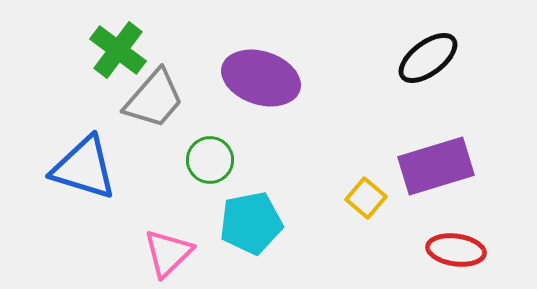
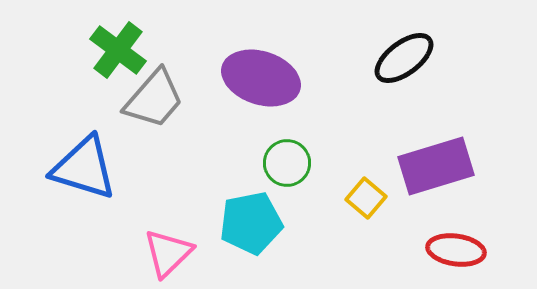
black ellipse: moved 24 px left
green circle: moved 77 px right, 3 px down
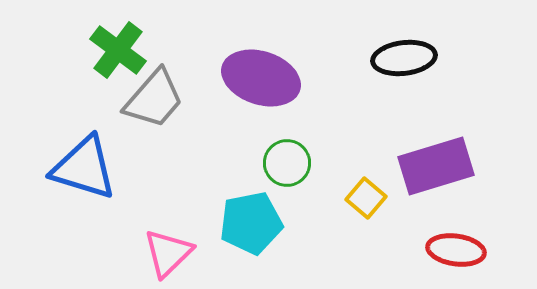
black ellipse: rotated 30 degrees clockwise
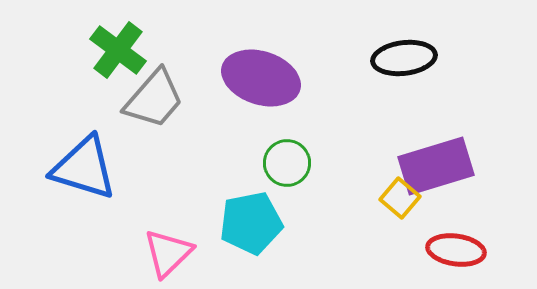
yellow square: moved 34 px right
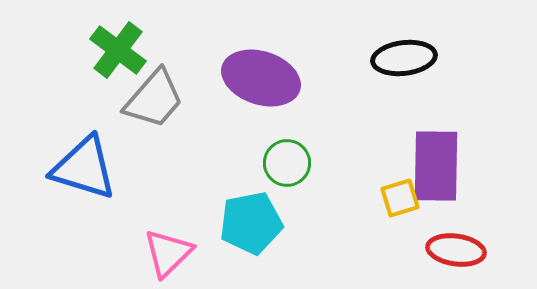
purple rectangle: rotated 72 degrees counterclockwise
yellow square: rotated 33 degrees clockwise
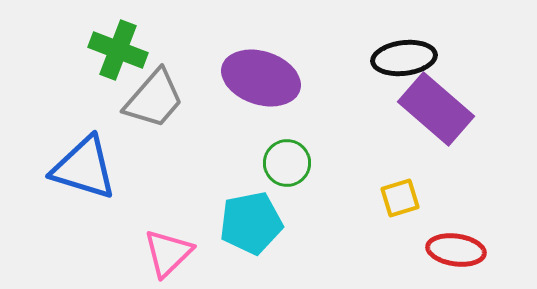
green cross: rotated 16 degrees counterclockwise
purple rectangle: moved 57 px up; rotated 50 degrees counterclockwise
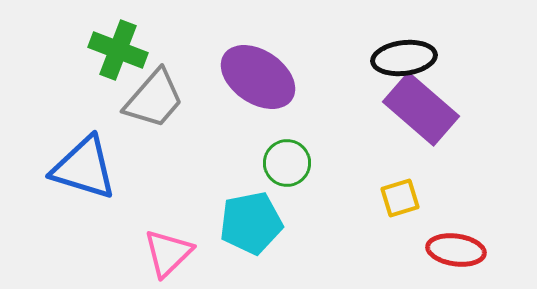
purple ellipse: moved 3 px left, 1 px up; rotated 16 degrees clockwise
purple rectangle: moved 15 px left
